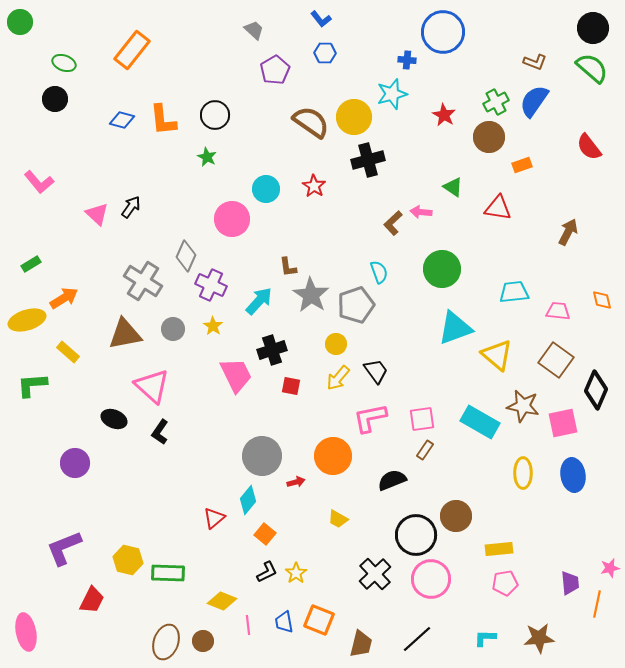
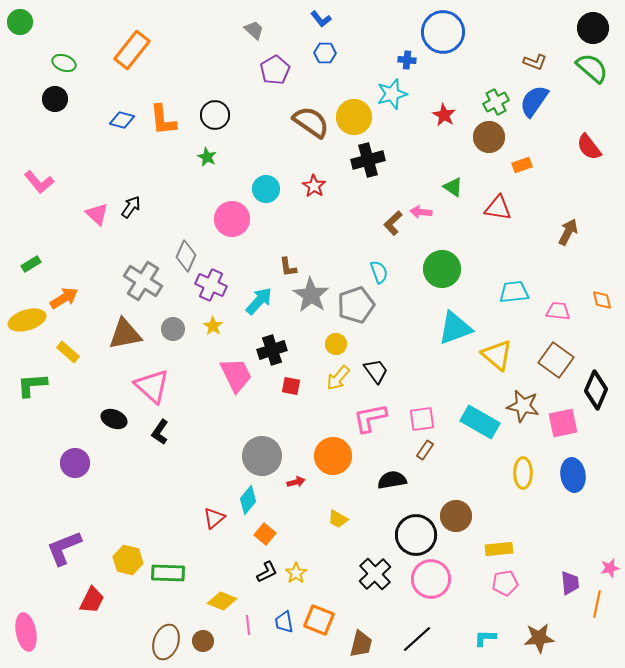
black semicircle at (392, 480): rotated 12 degrees clockwise
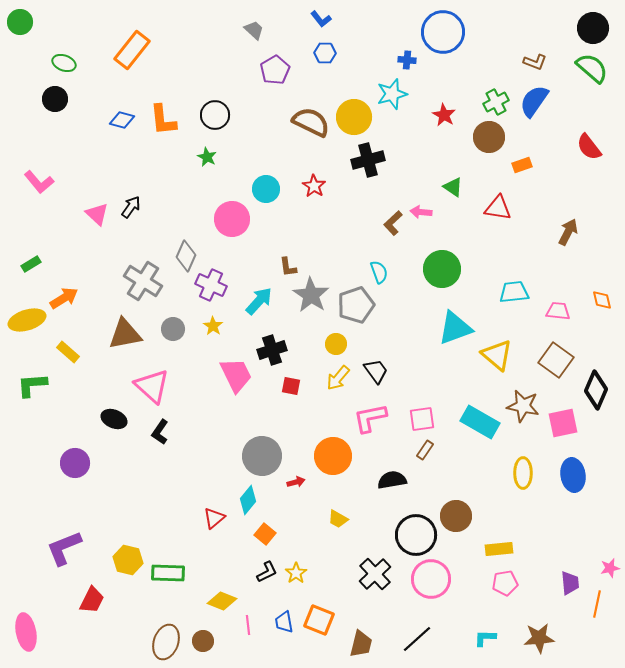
brown semicircle at (311, 122): rotated 9 degrees counterclockwise
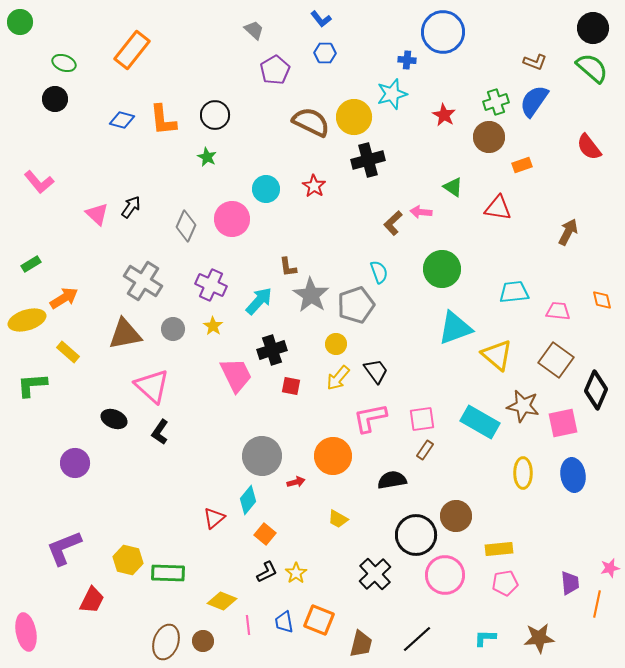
green cross at (496, 102): rotated 10 degrees clockwise
gray diamond at (186, 256): moved 30 px up
pink circle at (431, 579): moved 14 px right, 4 px up
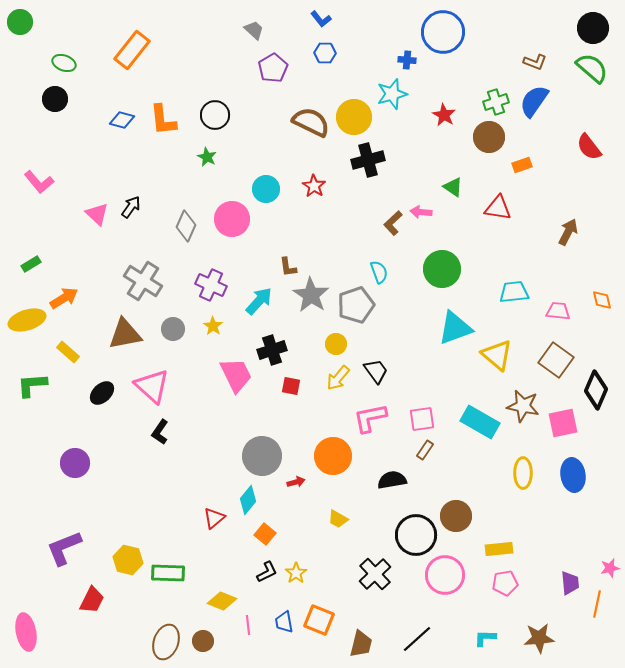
purple pentagon at (275, 70): moved 2 px left, 2 px up
black ellipse at (114, 419): moved 12 px left, 26 px up; rotated 65 degrees counterclockwise
